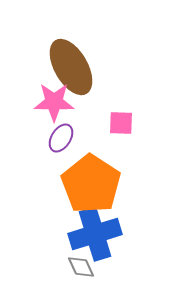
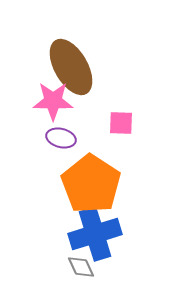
pink star: moved 1 px left, 1 px up
purple ellipse: rotated 72 degrees clockwise
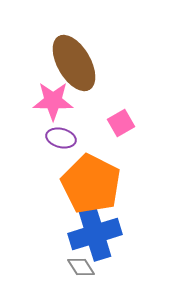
brown ellipse: moved 3 px right, 4 px up
pink square: rotated 32 degrees counterclockwise
orange pentagon: rotated 6 degrees counterclockwise
gray diamond: rotated 8 degrees counterclockwise
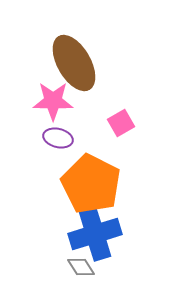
purple ellipse: moved 3 px left
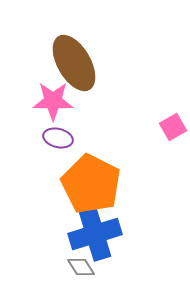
pink square: moved 52 px right, 4 px down
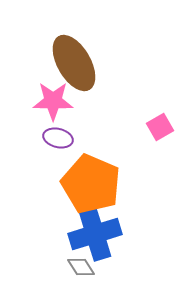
pink square: moved 13 px left
orange pentagon: rotated 4 degrees counterclockwise
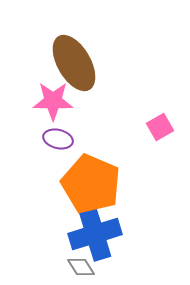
purple ellipse: moved 1 px down
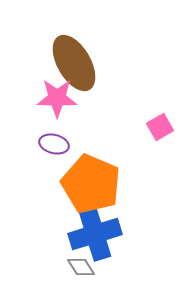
pink star: moved 4 px right, 3 px up
purple ellipse: moved 4 px left, 5 px down
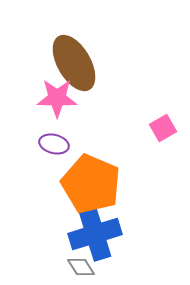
pink square: moved 3 px right, 1 px down
